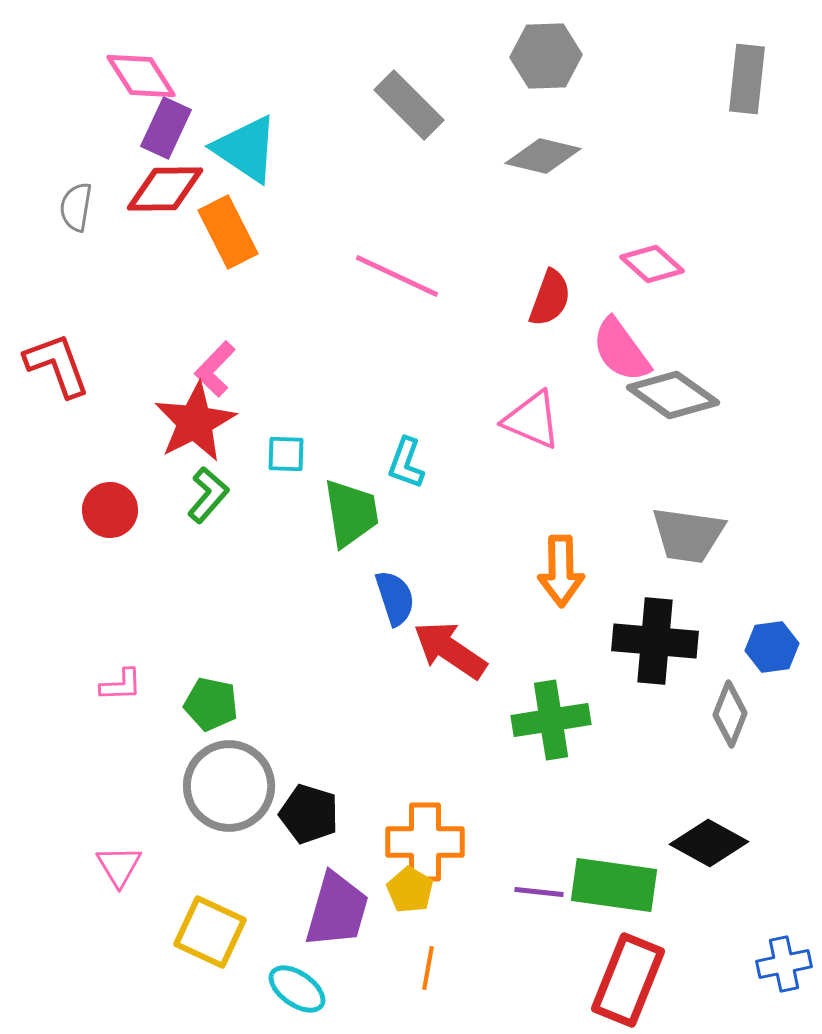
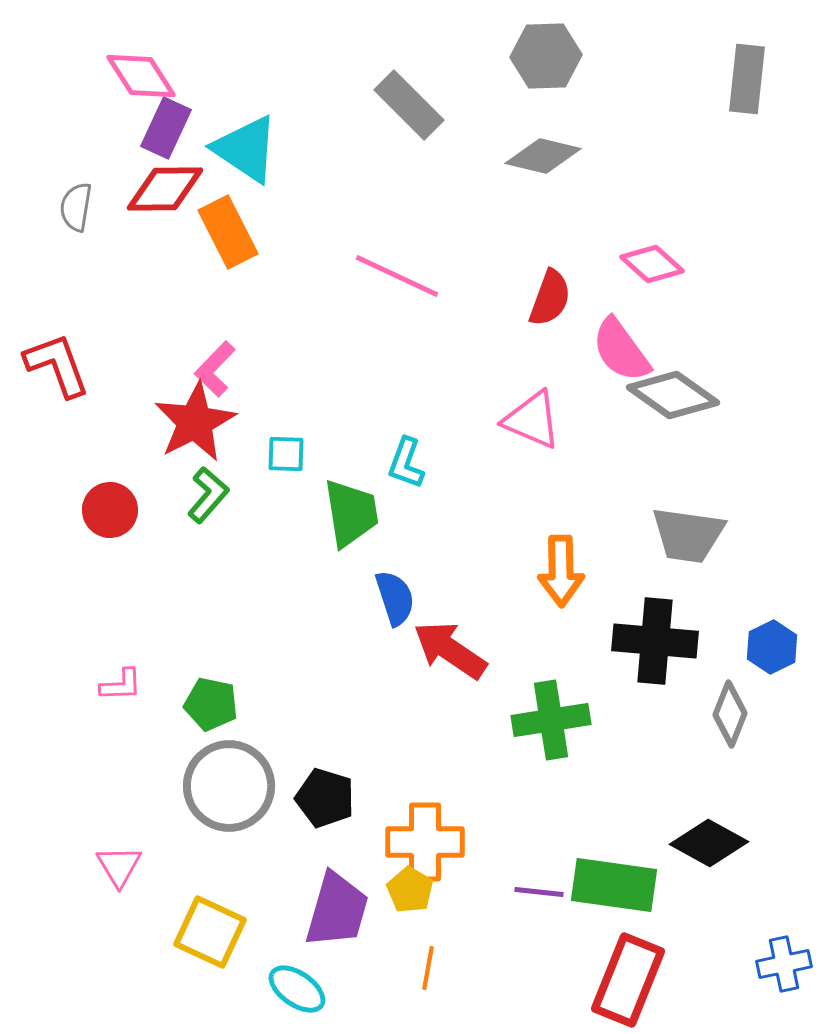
blue hexagon at (772, 647): rotated 18 degrees counterclockwise
black pentagon at (309, 814): moved 16 px right, 16 px up
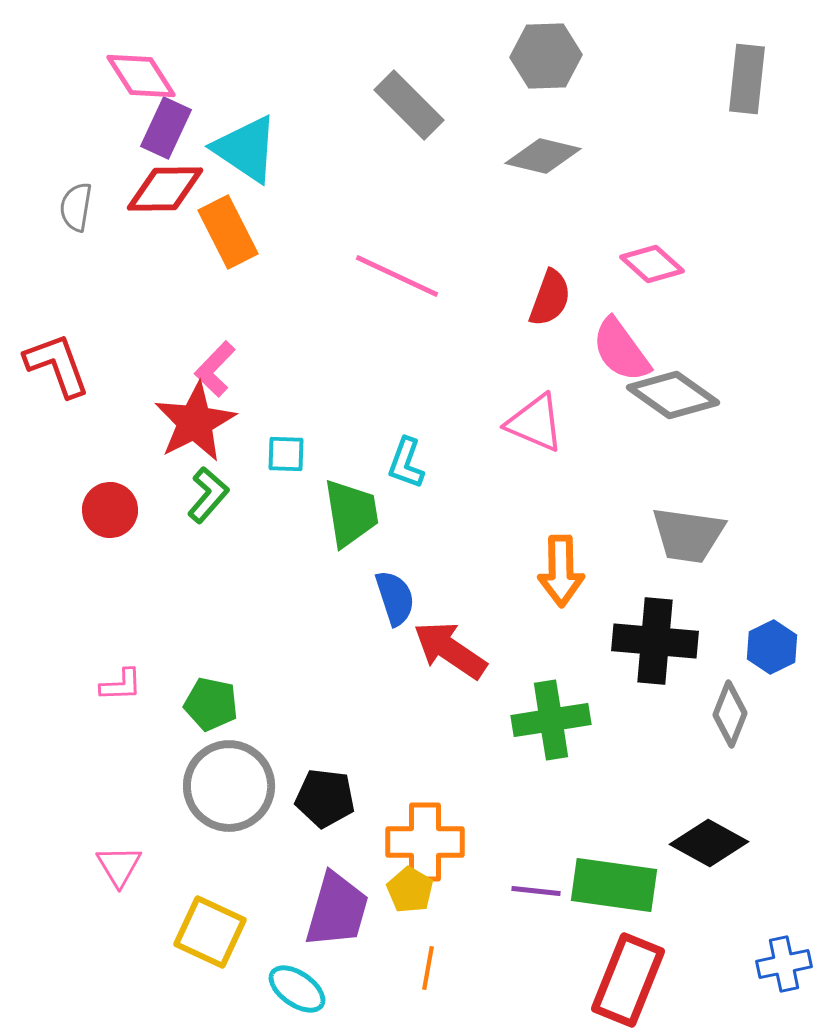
pink triangle at (532, 420): moved 3 px right, 3 px down
black pentagon at (325, 798): rotated 10 degrees counterclockwise
purple line at (539, 892): moved 3 px left, 1 px up
